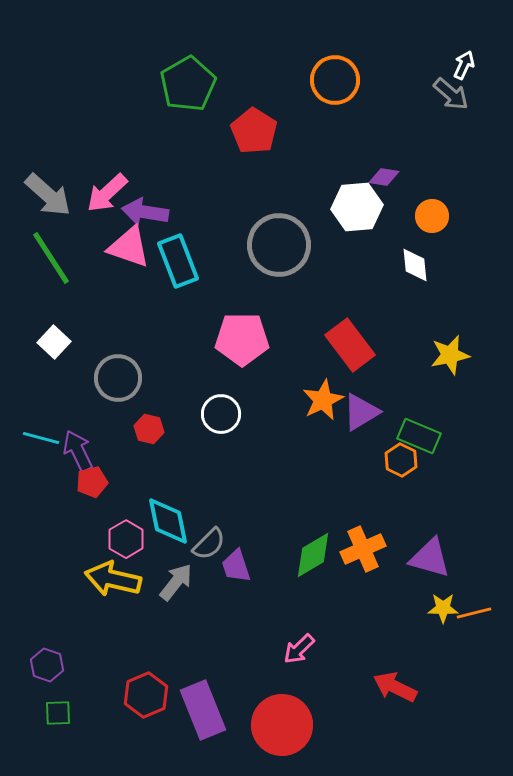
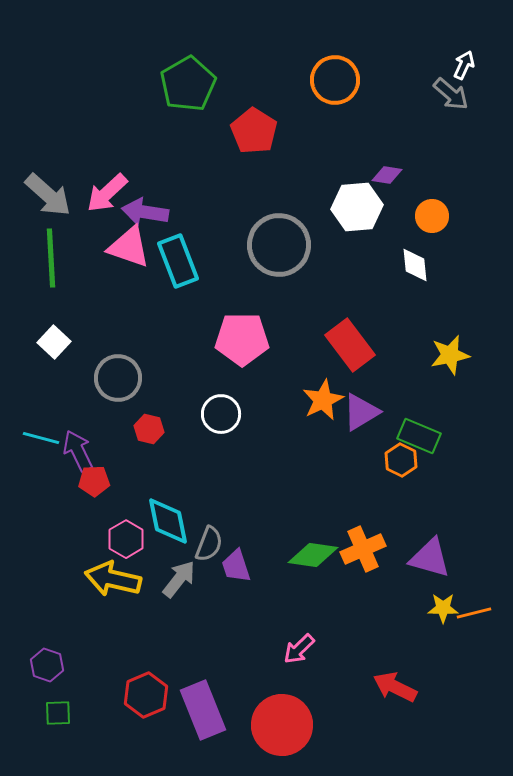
purple diamond at (384, 177): moved 3 px right, 2 px up
green line at (51, 258): rotated 30 degrees clockwise
red pentagon at (92, 482): moved 2 px right, 1 px up; rotated 12 degrees clockwise
gray semicircle at (209, 544): rotated 24 degrees counterclockwise
green diamond at (313, 555): rotated 39 degrees clockwise
gray arrow at (176, 582): moved 3 px right, 3 px up
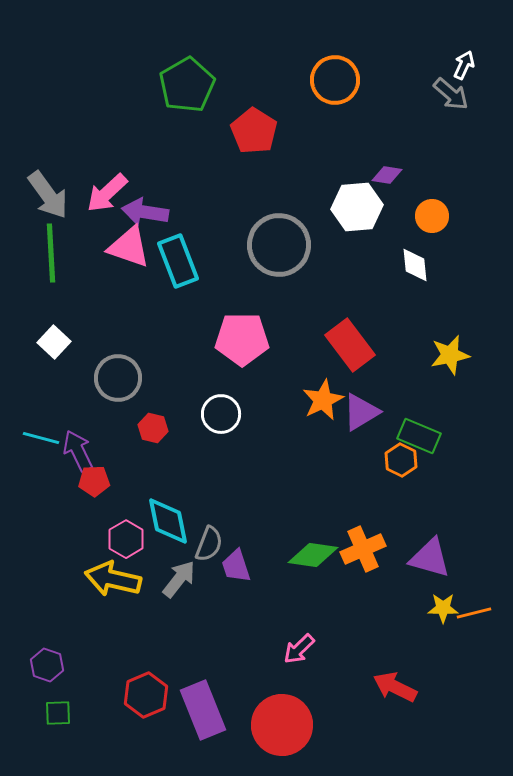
green pentagon at (188, 84): moved 1 px left, 1 px down
gray arrow at (48, 195): rotated 12 degrees clockwise
green line at (51, 258): moved 5 px up
red hexagon at (149, 429): moved 4 px right, 1 px up
